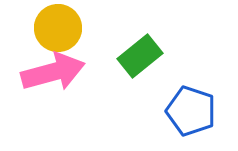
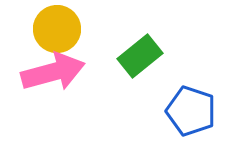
yellow circle: moved 1 px left, 1 px down
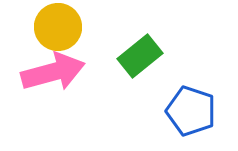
yellow circle: moved 1 px right, 2 px up
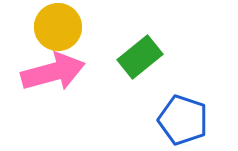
green rectangle: moved 1 px down
blue pentagon: moved 8 px left, 9 px down
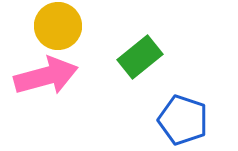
yellow circle: moved 1 px up
pink arrow: moved 7 px left, 4 px down
